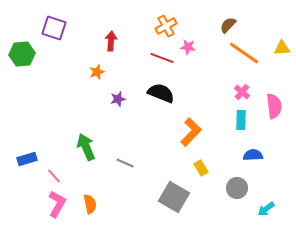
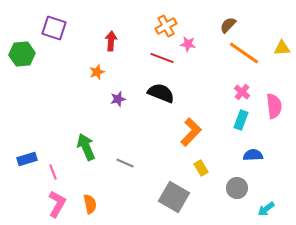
pink star: moved 3 px up
cyan rectangle: rotated 18 degrees clockwise
pink line: moved 1 px left, 4 px up; rotated 21 degrees clockwise
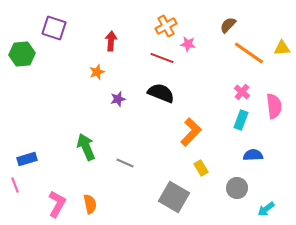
orange line: moved 5 px right
pink line: moved 38 px left, 13 px down
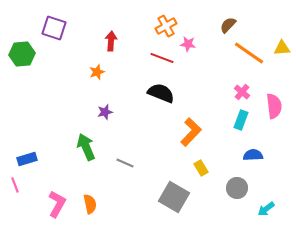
purple star: moved 13 px left, 13 px down
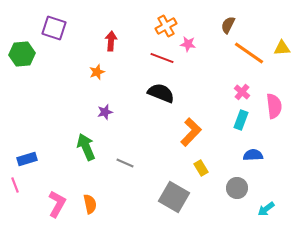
brown semicircle: rotated 18 degrees counterclockwise
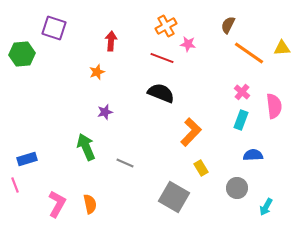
cyan arrow: moved 2 px up; rotated 24 degrees counterclockwise
